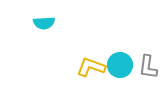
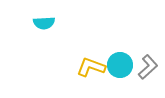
gray L-shape: rotated 140 degrees counterclockwise
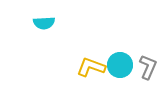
gray L-shape: rotated 25 degrees counterclockwise
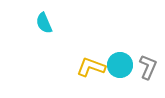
cyan semicircle: rotated 70 degrees clockwise
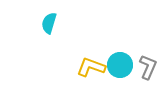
cyan semicircle: moved 5 px right; rotated 40 degrees clockwise
